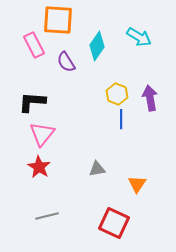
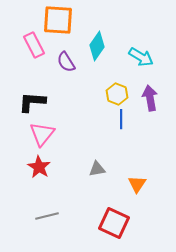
cyan arrow: moved 2 px right, 20 px down
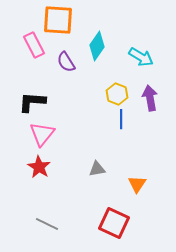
gray line: moved 8 px down; rotated 40 degrees clockwise
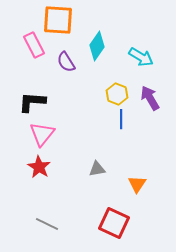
purple arrow: rotated 20 degrees counterclockwise
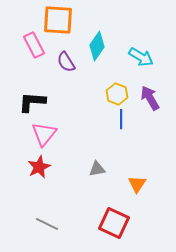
pink triangle: moved 2 px right
red star: rotated 15 degrees clockwise
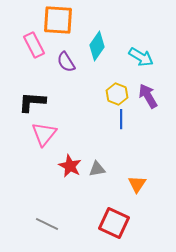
purple arrow: moved 2 px left, 2 px up
red star: moved 31 px right, 1 px up; rotated 20 degrees counterclockwise
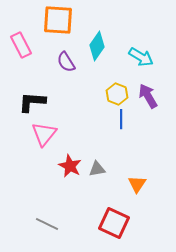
pink rectangle: moved 13 px left
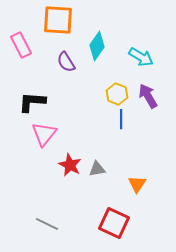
red star: moved 1 px up
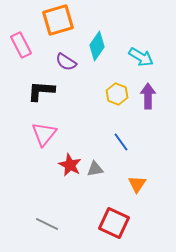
orange square: rotated 20 degrees counterclockwise
purple semicircle: rotated 25 degrees counterclockwise
purple arrow: rotated 30 degrees clockwise
black L-shape: moved 9 px right, 11 px up
blue line: moved 23 px down; rotated 36 degrees counterclockwise
gray triangle: moved 2 px left
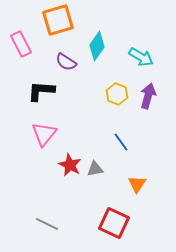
pink rectangle: moved 1 px up
purple arrow: rotated 15 degrees clockwise
